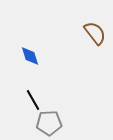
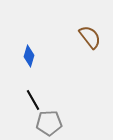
brown semicircle: moved 5 px left, 4 px down
blue diamond: moved 1 px left; rotated 35 degrees clockwise
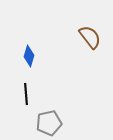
black line: moved 7 px left, 6 px up; rotated 25 degrees clockwise
gray pentagon: rotated 10 degrees counterclockwise
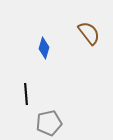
brown semicircle: moved 1 px left, 4 px up
blue diamond: moved 15 px right, 8 px up
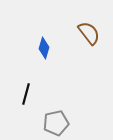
black line: rotated 20 degrees clockwise
gray pentagon: moved 7 px right
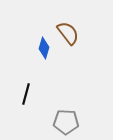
brown semicircle: moved 21 px left
gray pentagon: moved 10 px right, 1 px up; rotated 15 degrees clockwise
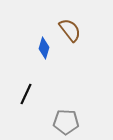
brown semicircle: moved 2 px right, 3 px up
black line: rotated 10 degrees clockwise
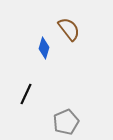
brown semicircle: moved 1 px left, 1 px up
gray pentagon: rotated 25 degrees counterclockwise
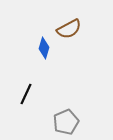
brown semicircle: rotated 100 degrees clockwise
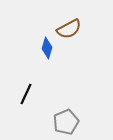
blue diamond: moved 3 px right
